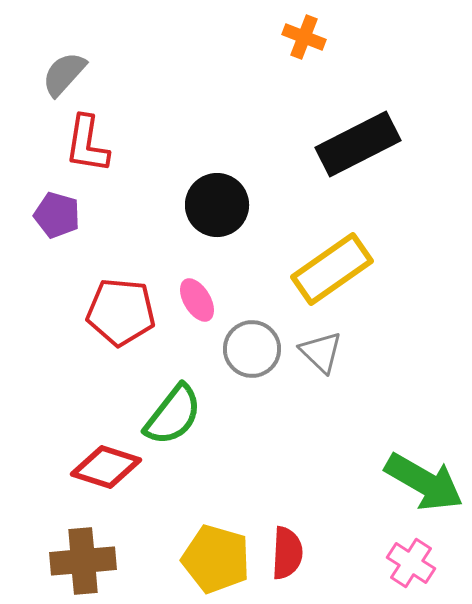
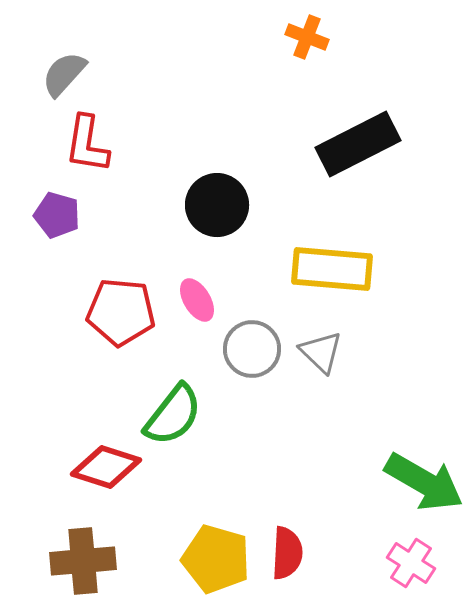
orange cross: moved 3 px right
yellow rectangle: rotated 40 degrees clockwise
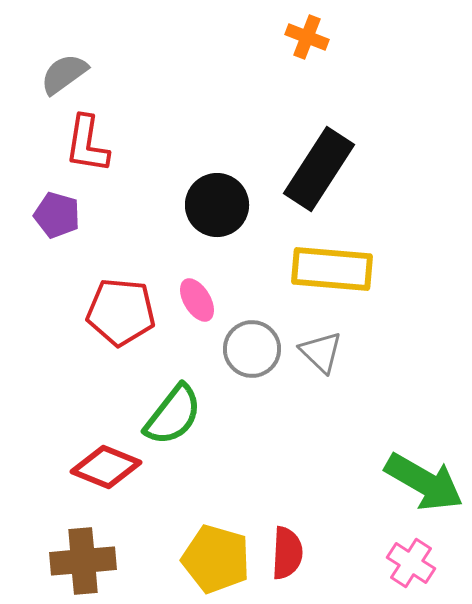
gray semicircle: rotated 12 degrees clockwise
black rectangle: moved 39 px left, 25 px down; rotated 30 degrees counterclockwise
red diamond: rotated 4 degrees clockwise
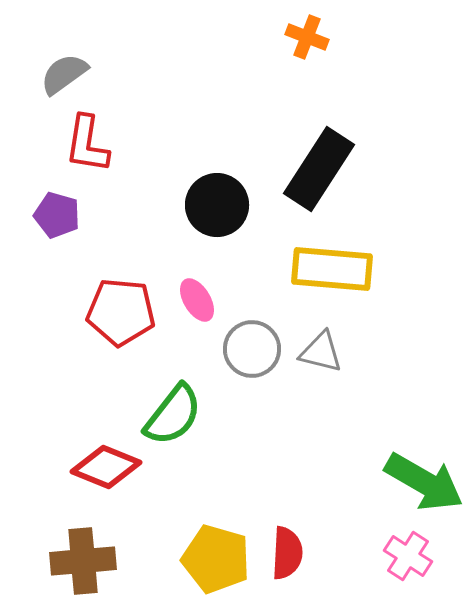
gray triangle: rotated 30 degrees counterclockwise
pink cross: moved 3 px left, 7 px up
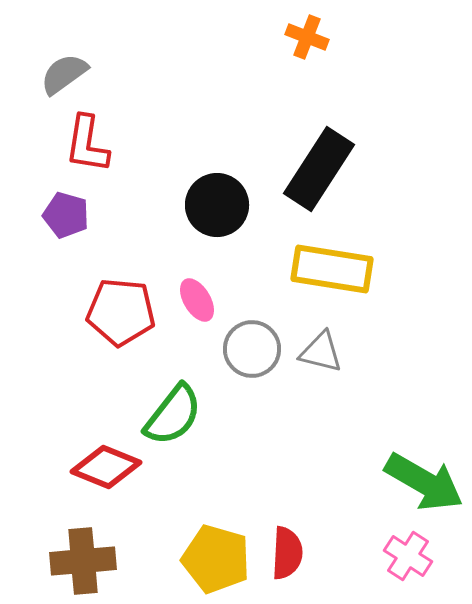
purple pentagon: moved 9 px right
yellow rectangle: rotated 4 degrees clockwise
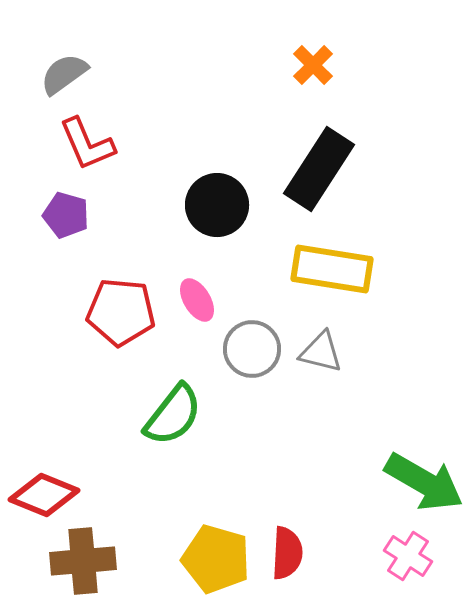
orange cross: moved 6 px right, 28 px down; rotated 24 degrees clockwise
red L-shape: rotated 32 degrees counterclockwise
red diamond: moved 62 px left, 28 px down
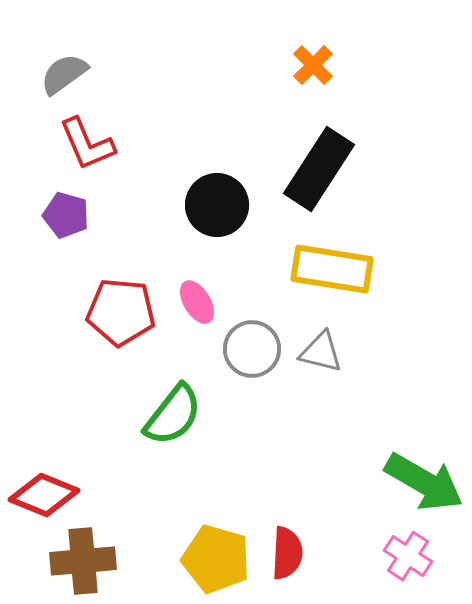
pink ellipse: moved 2 px down
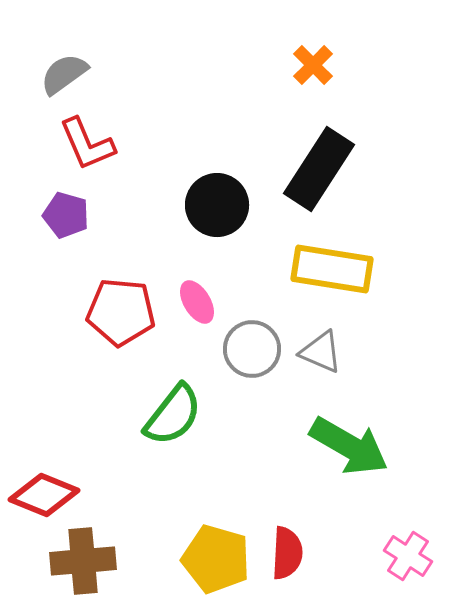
gray triangle: rotated 9 degrees clockwise
green arrow: moved 75 px left, 36 px up
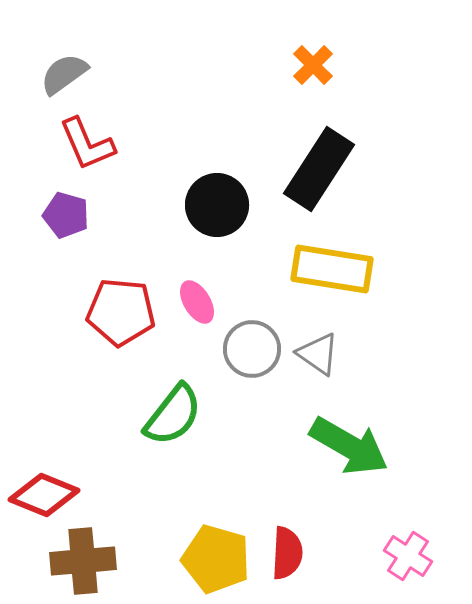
gray triangle: moved 3 px left, 2 px down; rotated 12 degrees clockwise
